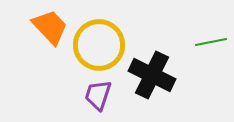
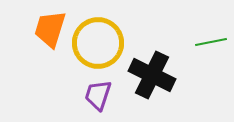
orange trapezoid: moved 2 px down; rotated 120 degrees counterclockwise
yellow circle: moved 1 px left, 2 px up
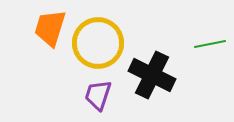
orange trapezoid: moved 1 px up
green line: moved 1 px left, 2 px down
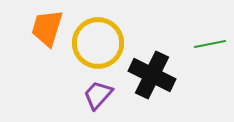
orange trapezoid: moved 3 px left
purple trapezoid: rotated 24 degrees clockwise
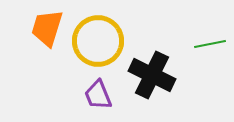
yellow circle: moved 2 px up
purple trapezoid: rotated 64 degrees counterclockwise
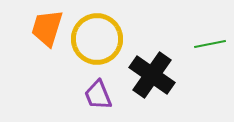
yellow circle: moved 1 px left, 2 px up
black cross: rotated 9 degrees clockwise
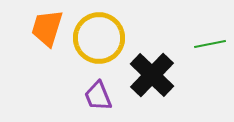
yellow circle: moved 2 px right, 1 px up
black cross: rotated 9 degrees clockwise
purple trapezoid: moved 1 px down
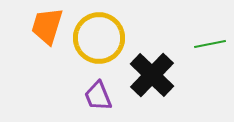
orange trapezoid: moved 2 px up
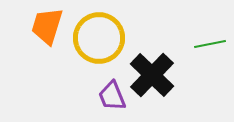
purple trapezoid: moved 14 px right
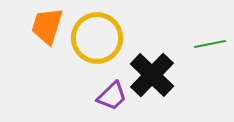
yellow circle: moved 2 px left
purple trapezoid: rotated 112 degrees counterclockwise
